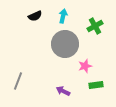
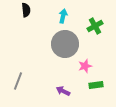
black semicircle: moved 9 px left, 6 px up; rotated 72 degrees counterclockwise
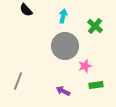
black semicircle: rotated 144 degrees clockwise
green cross: rotated 21 degrees counterclockwise
gray circle: moved 2 px down
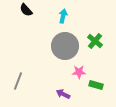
green cross: moved 15 px down
pink star: moved 6 px left, 6 px down; rotated 16 degrees clockwise
green rectangle: rotated 24 degrees clockwise
purple arrow: moved 3 px down
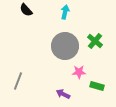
cyan arrow: moved 2 px right, 4 px up
green rectangle: moved 1 px right, 1 px down
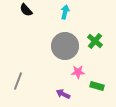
pink star: moved 1 px left
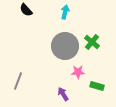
green cross: moved 3 px left, 1 px down
purple arrow: rotated 32 degrees clockwise
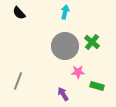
black semicircle: moved 7 px left, 3 px down
